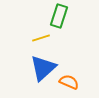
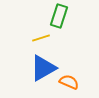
blue triangle: rotated 12 degrees clockwise
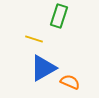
yellow line: moved 7 px left, 1 px down; rotated 36 degrees clockwise
orange semicircle: moved 1 px right
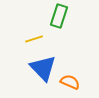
yellow line: rotated 36 degrees counterclockwise
blue triangle: rotated 44 degrees counterclockwise
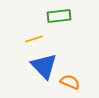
green rectangle: rotated 65 degrees clockwise
blue triangle: moved 1 px right, 2 px up
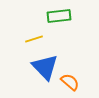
blue triangle: moved 1 px right, 1 px down
orange semicircle: rotated 18 degrees clockwise
